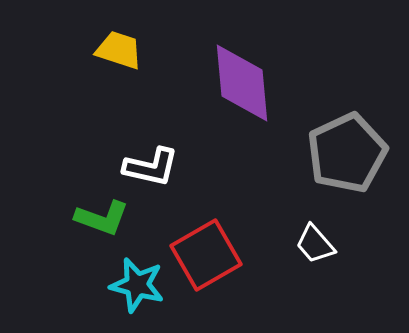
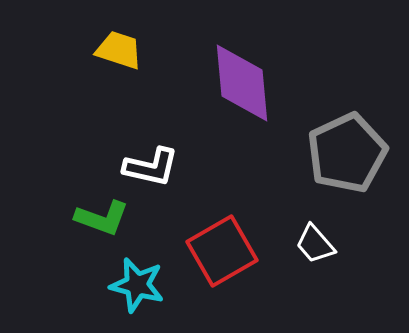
red square: moved 16 px right, 4 px up
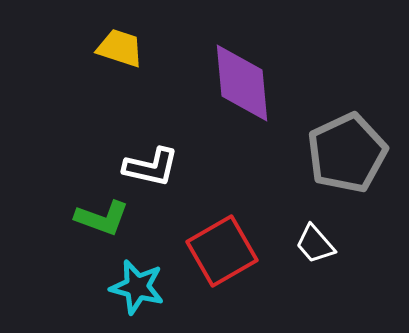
yellow trapezoid: moved 1 px right, 2 px up
cyan star: moved 2 px down
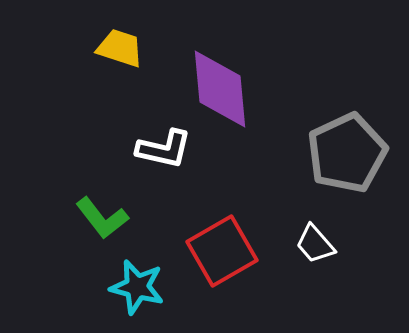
purple diamond: moved 22 px left, 6 px down
white L-shape: moved 13 px right, 18 px up
green L-shape: rotated 32 degrees clockwise
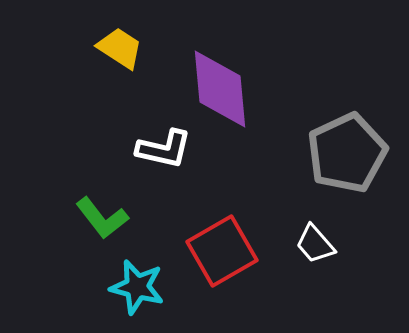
yellow trapezoid: rotated 15 degrees clockwise
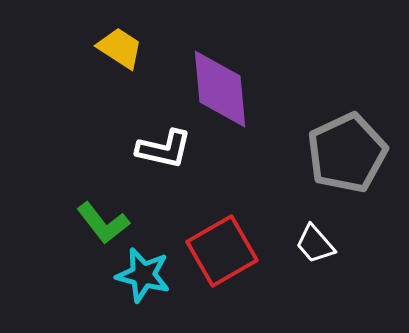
green L-shape: moved 1 px right, 5 px down
cyan star: moved 6 px right, 12 px up
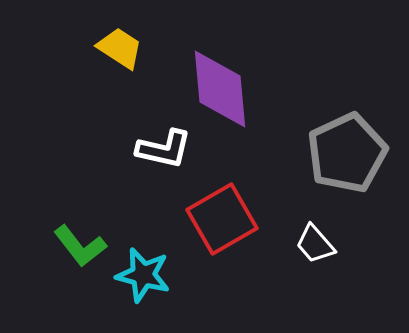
green L-shape: moved 23 px left, 23 px down
red square: moved 32 px up
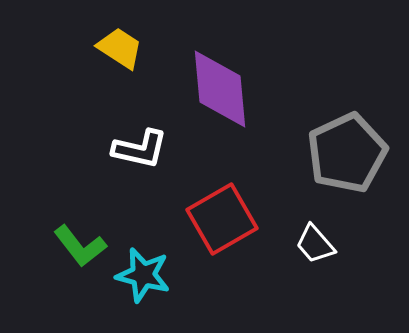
white L-shape: moved 24 px left
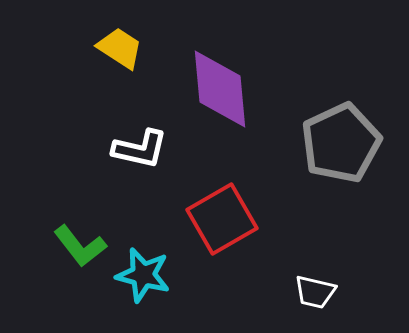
gray pentagon: moved 6 px left, 10 px up
white trapezoid: moved 48 px down; rotated 36 degrees counterclockwise
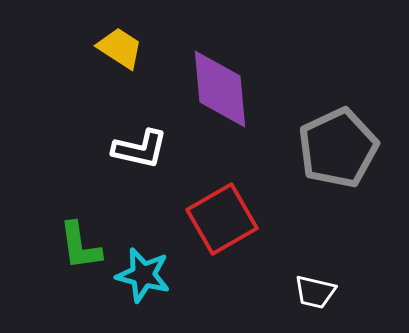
gray pentagon: moved 3 px left, 5 px down
green L-shape: rotated 30 degrees clockwise
